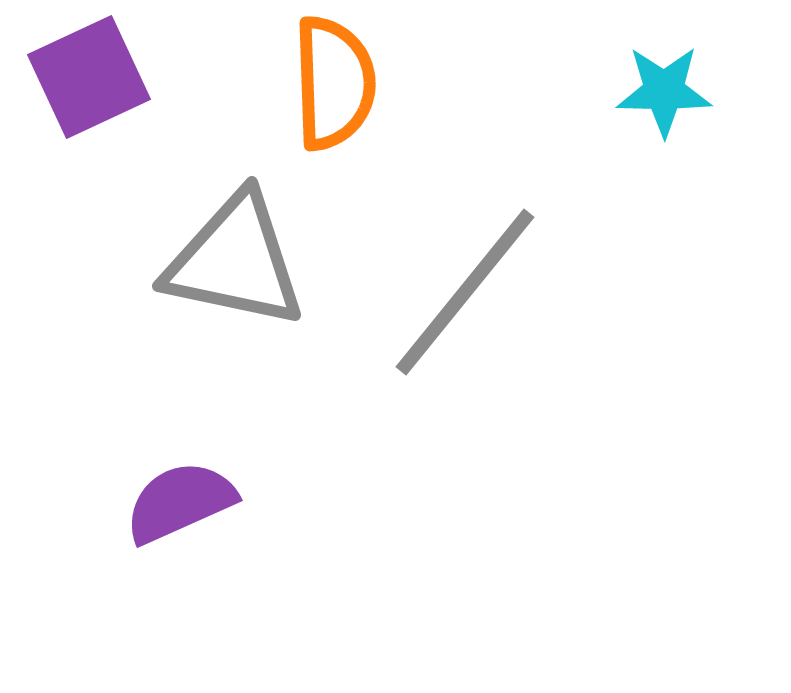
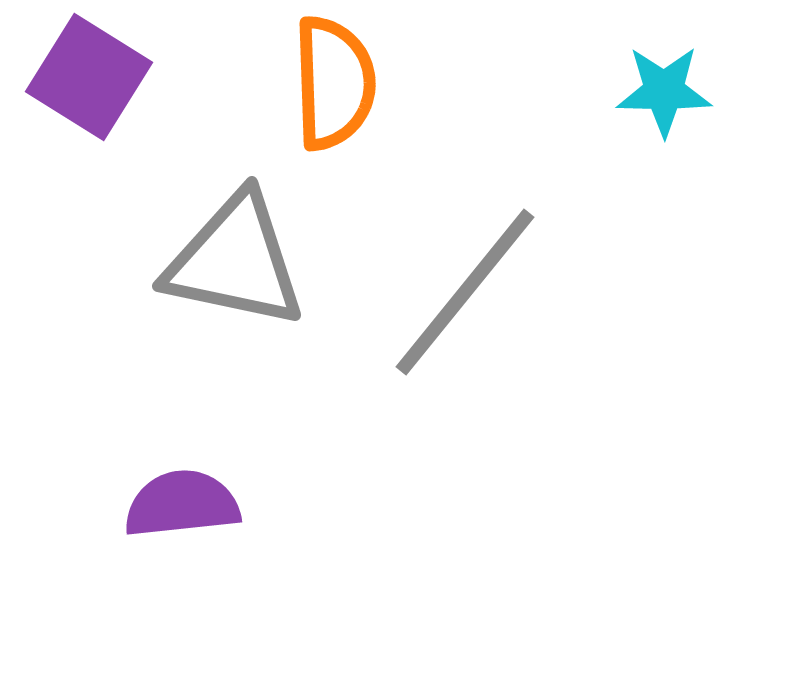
purple square: rotated 33 degrees counterclockwise
purple semicircle: moved 2 px right, 2 px down; rotated 18 degrees clockwise
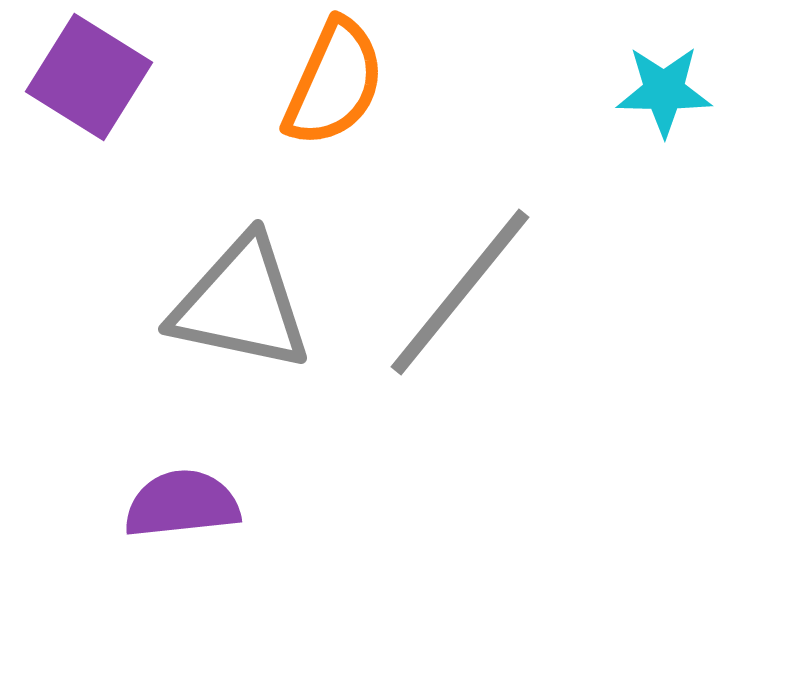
orange semicircle: rotated 26 degrees clockwise
gray triangle: moved 6 px right, 43 px down
gray line: moved 5 px left
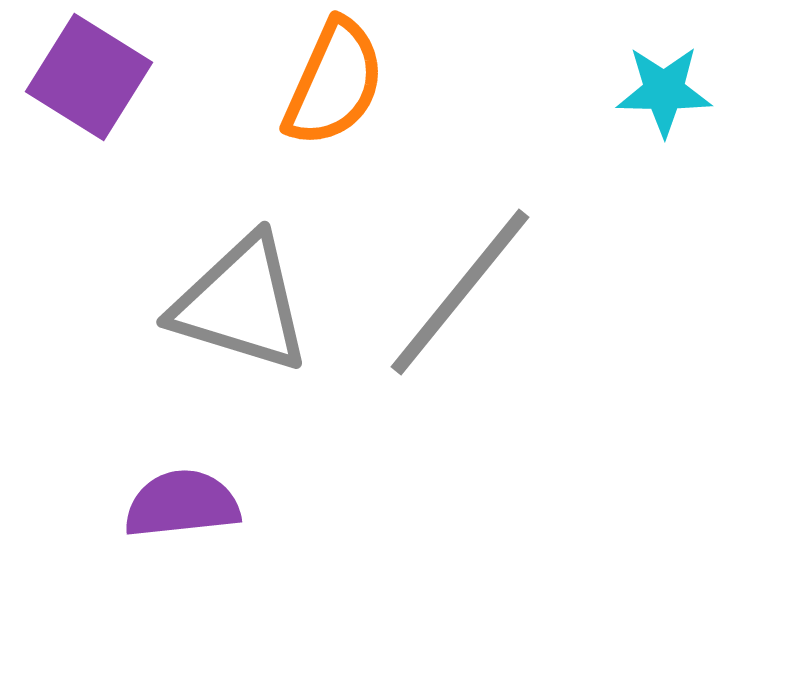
gray triangle: rotated 5 degrees clockwise
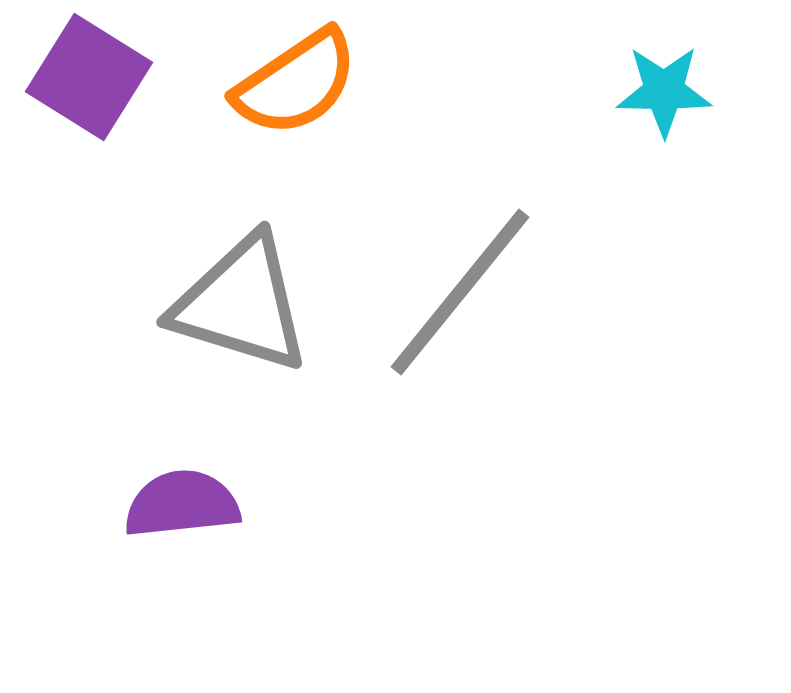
orange semicircle: moved 38 px left; rotated 32 degrees clockwise
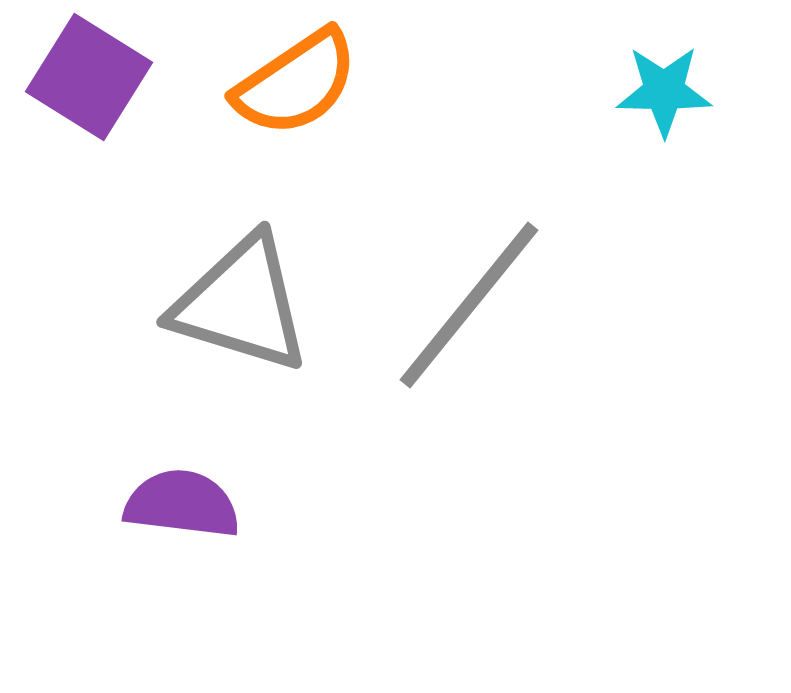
gray line: moved 9 px right, 13 px down
purple semicircle: rotated 13 degrees clockwise
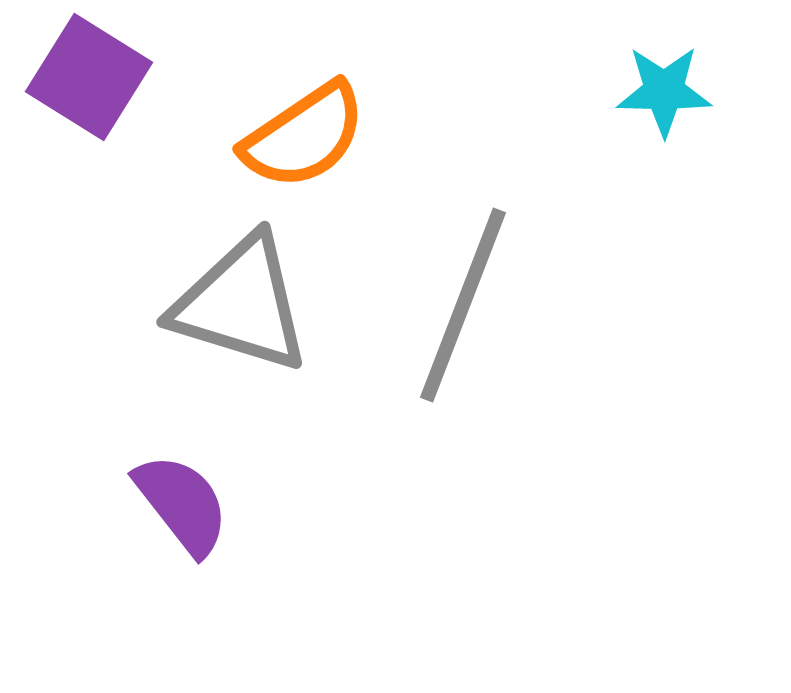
orange semicircle: moved 8 px right, 53 px down
gray line: moved 6 px left; rotated 18 degrees counterclockwise
purple semicircle: rotated 45 degrees clockwise
